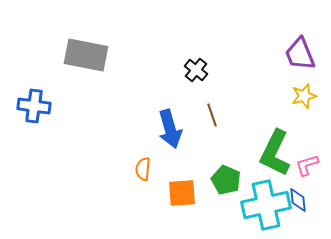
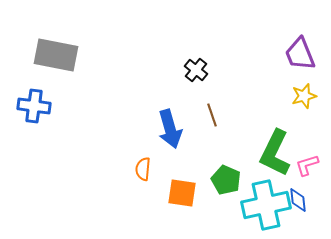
gray rectangle: moved 30 px left
orange square: rotated 12 degrees clockwise
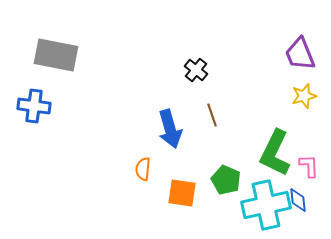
pink L-shape: moved 2 px right, 1 px down; rotated 105 degrees clockwise
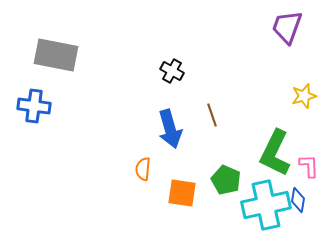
purple trapezoid: moved 13 px left, 27 px up; rotated 42 degrees clockwise
black cross: moved 24 px left, 1 px down; rotated 10 degrees counterclockwise
blue diamond: rotated 15 degrees clockwise
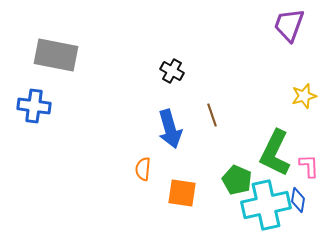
purple trapezoid: moved 2 px right, 2 px up
green pentagon: moved 11 px right
